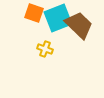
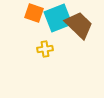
yellow cross: rotated 28 degrees counterclockwise
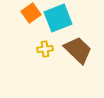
orange square: moved 3 px left; rotated 36 degrees clockwise
brown trapezoid: moved 1 px left, 25 px down
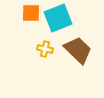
orange square: rotated 36 degrees clockwise
yellow cross: rotated 21 degrees clockwise
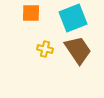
cyan square: moved 15 px right
brown trapezoid: rotated 12 degrees clockwise
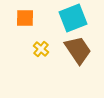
orange square: moved 6 px left, 5 px down
yellow cross: moved 4 px left; rotated 28 degrees clockwise
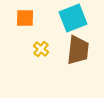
brown trapezoid: rotated 40 degrees clockwise
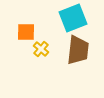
orange square: moved 1 px right, 14 px down
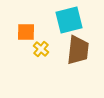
cyan square: moved 4 px left, 2 px down; rotated 8 degrees clockwise
